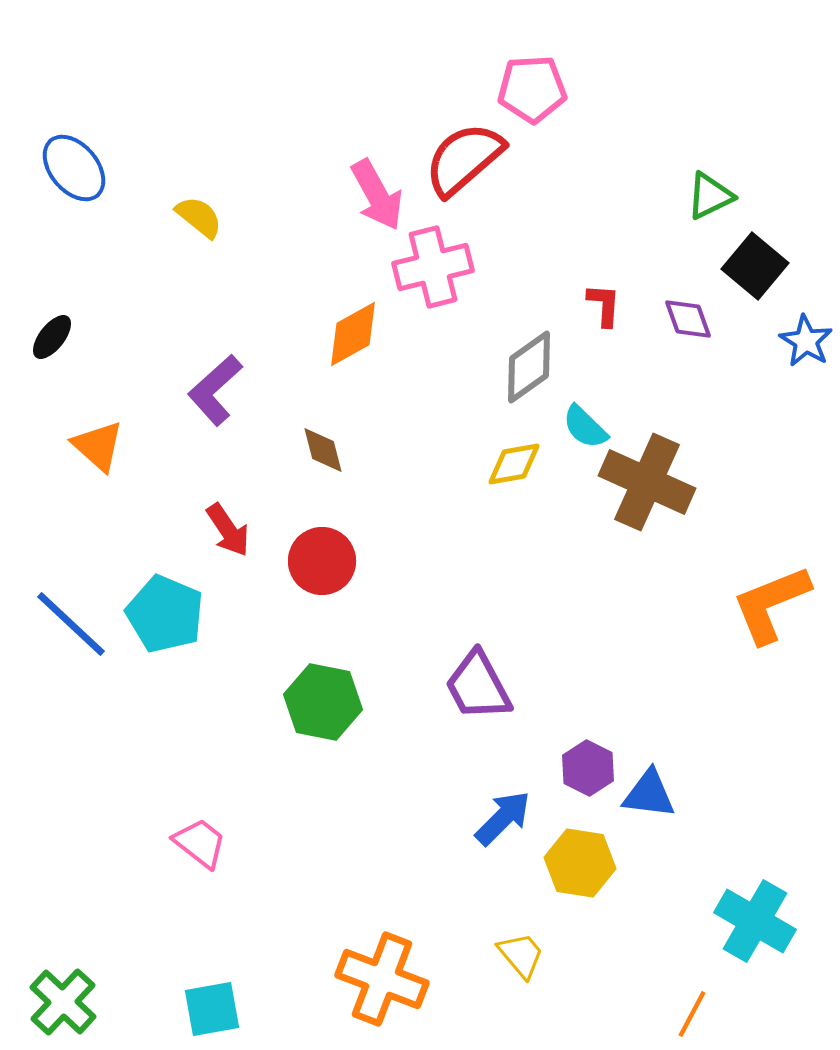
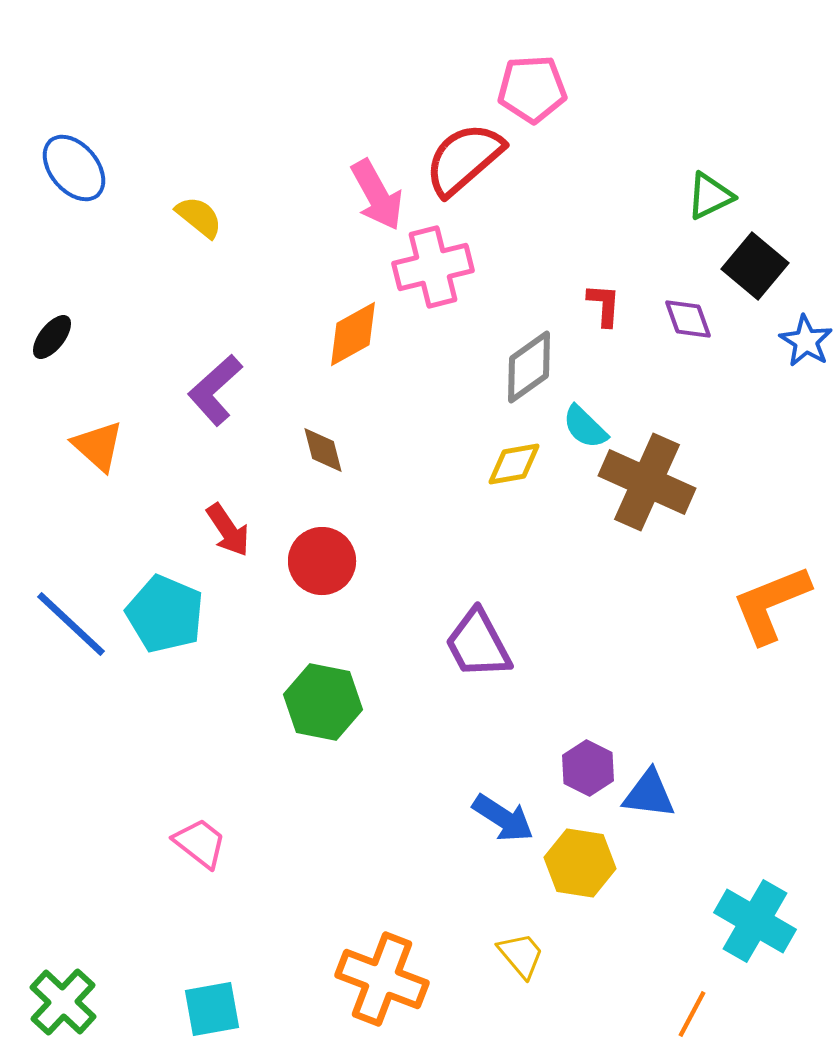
purple trapezoid: moved 42 px up
blue arrow: rotated 78 degrees clockwise
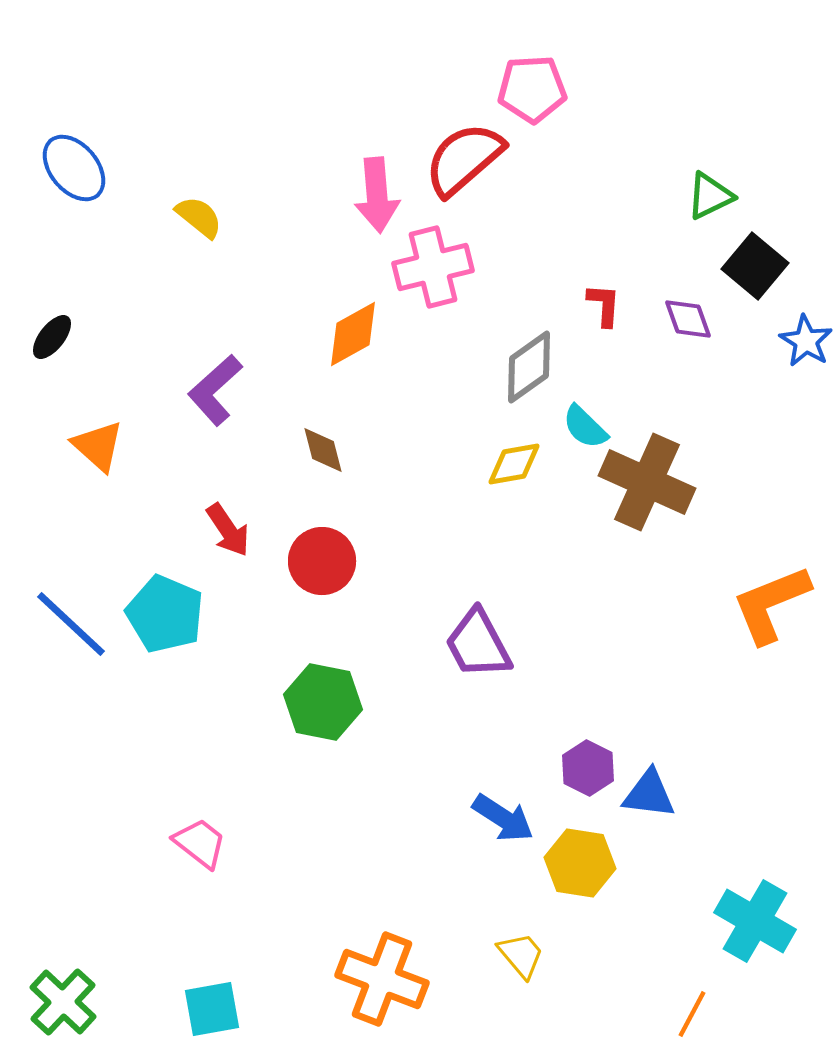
pink arrow: rotated 24 degrees clockwise
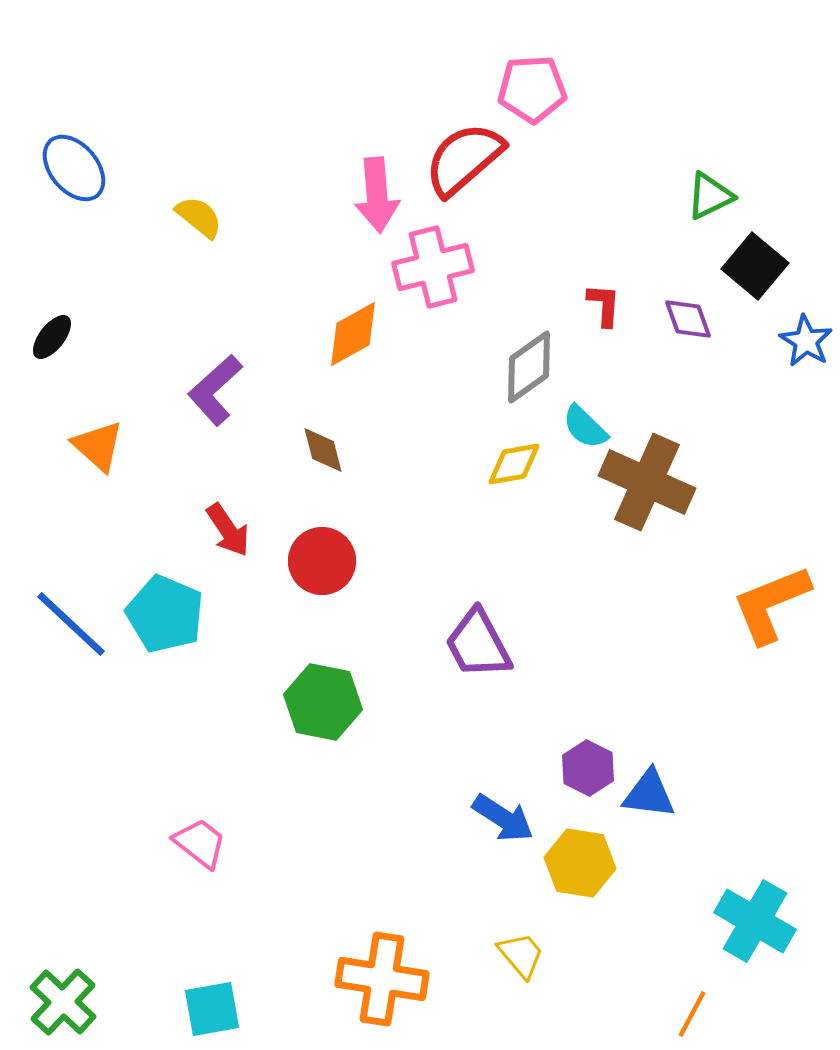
orange cross: rotated 12 degrees counterclockwise
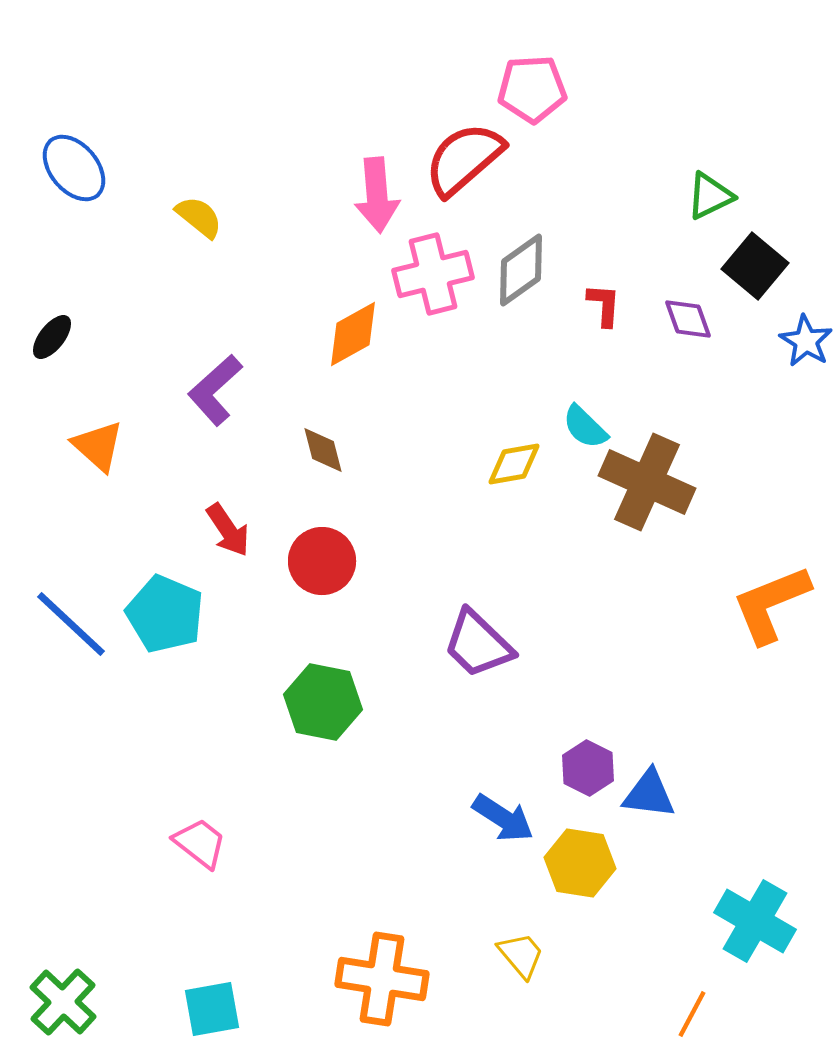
pink cross: moved 7 px down
gray diamond: moved 8 px left, 97 px up
purple trapezoid: rotated 18 degrees counterclockwise
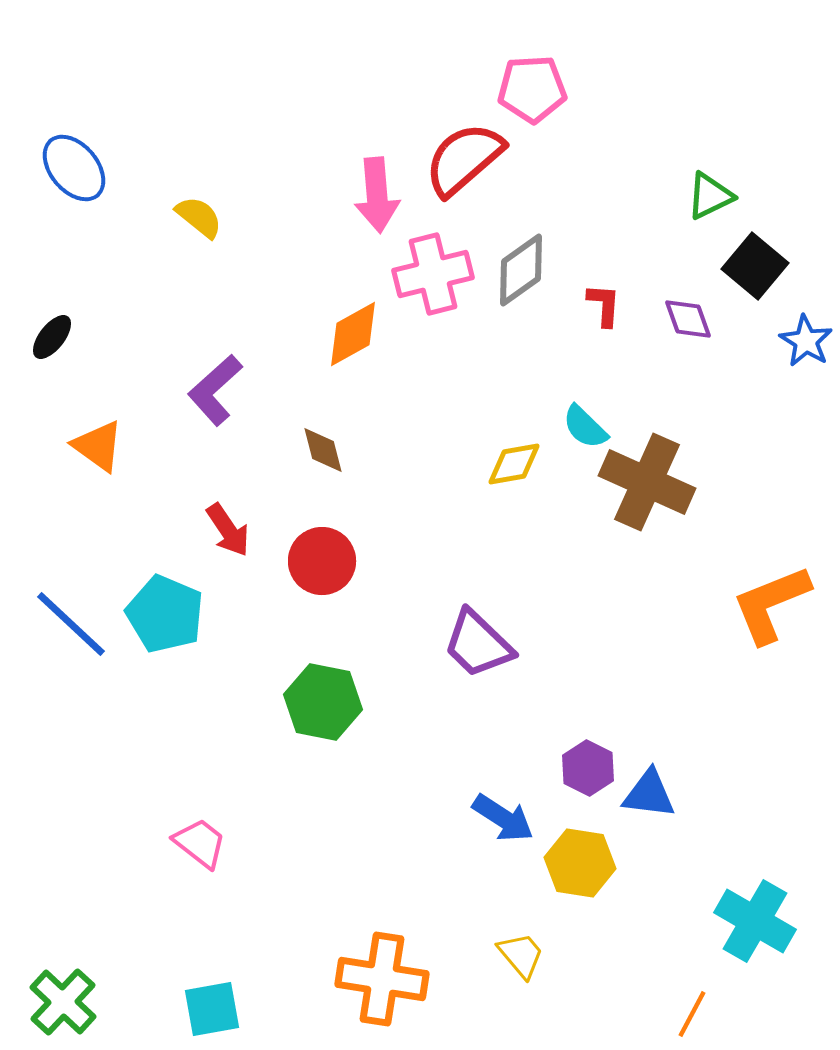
orange triangle: rotated 6 degrees counterclockwise
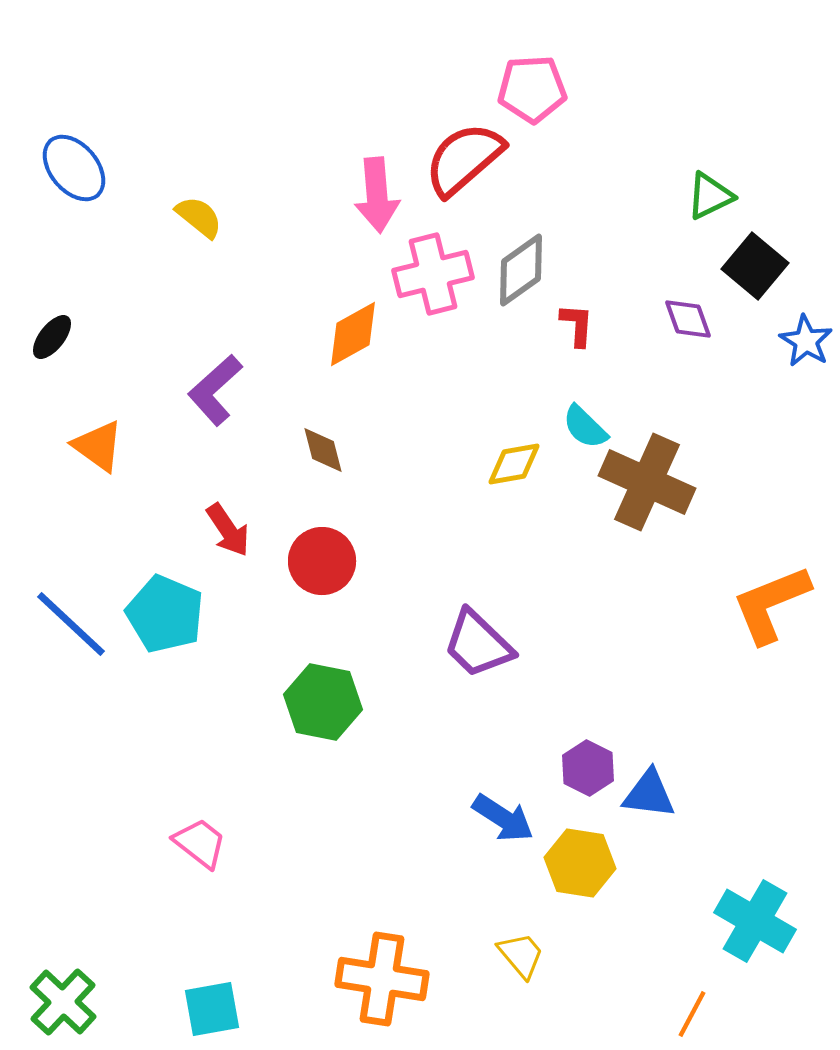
red L-shape: moved 27 px left, 20 px down
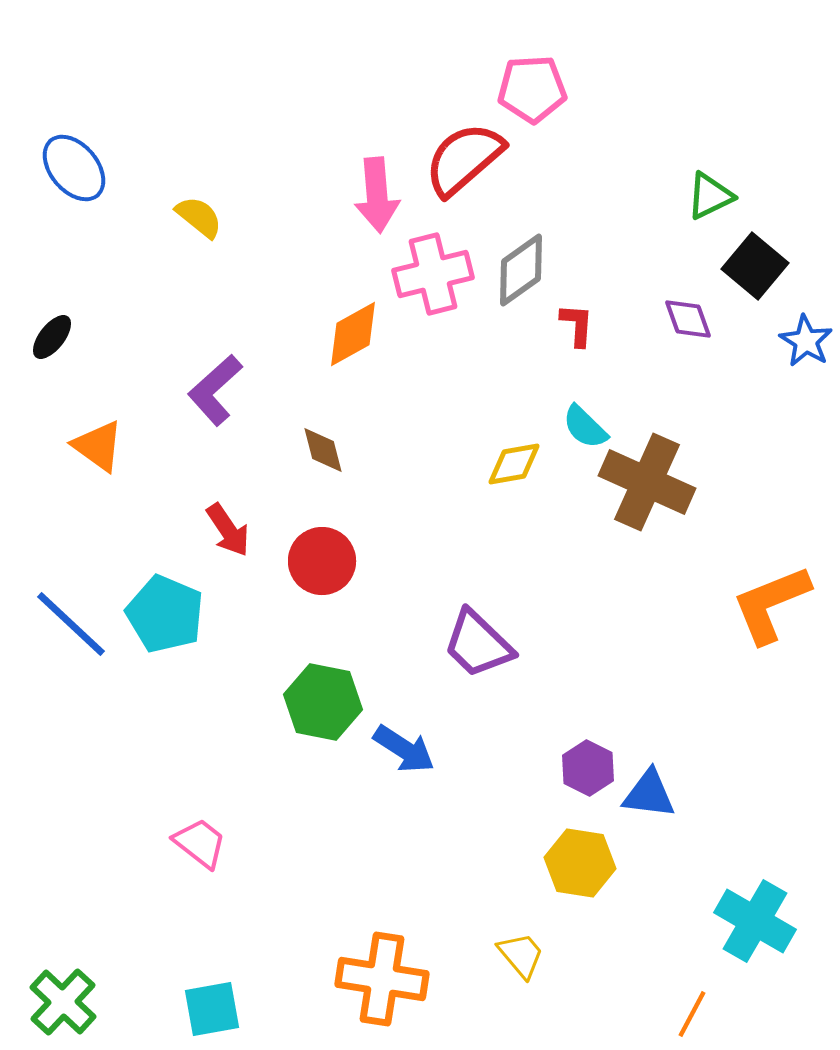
blue arrow: moved 99 px left, 69 px up
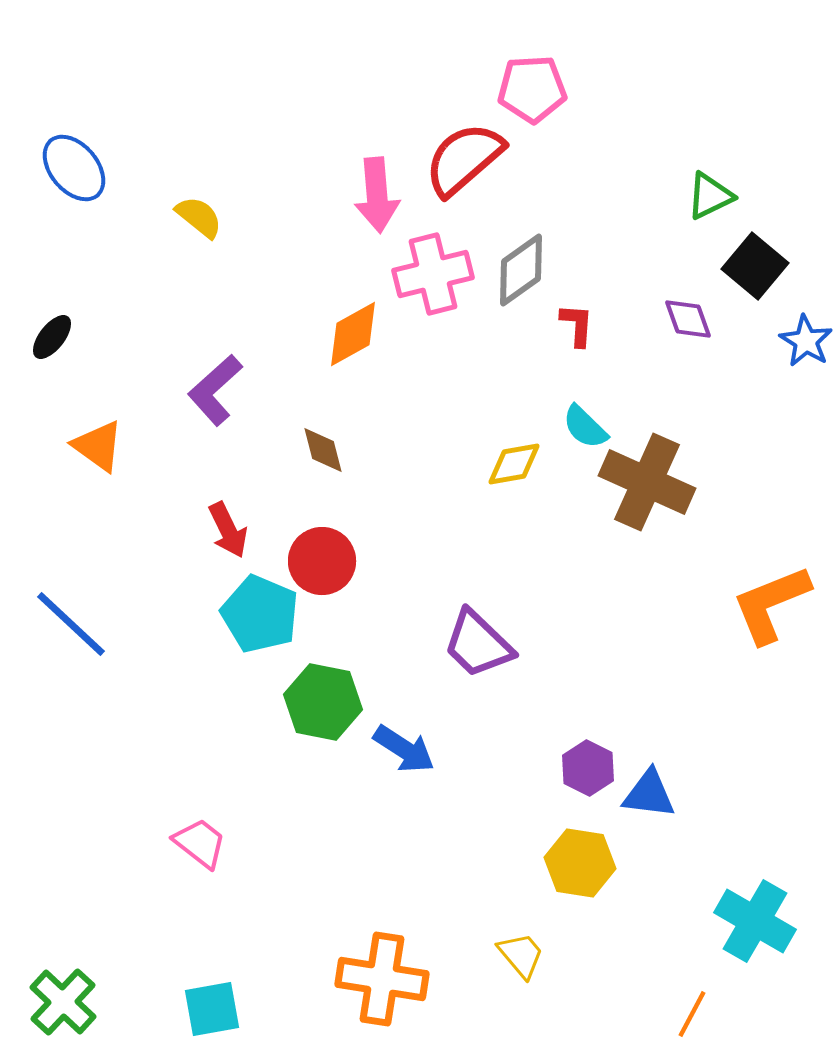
red arrow: rotated 8 degrees clockwise
cyan pentagon: moved 95 px right
